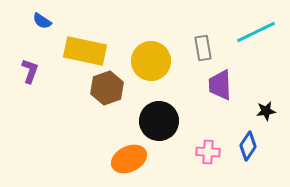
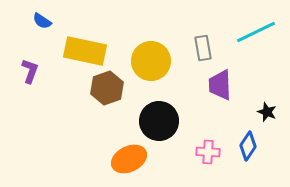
black star: moved 1 px right, 1 px down; rotated 30 degrees clockwise
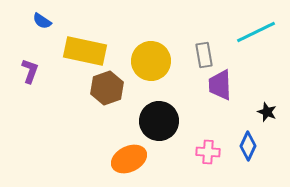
gray rectangle: moved 1 px right, 7 px down
blue diamond: rotated 8 degrees counterclockwise
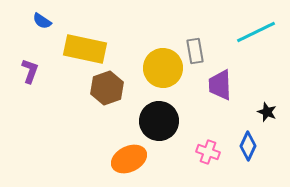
yellow rectangle: moved 2 px up
gray rectangle: moved 9 px left, 4 px up
yellow circle: moved 12 px right, 7 px down
pink cross: rotated 15 degrees clockwise
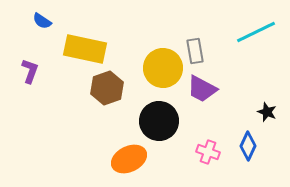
purple trapezoid: moved 18 px left, 4 px down; rotated 60 degrees counterclockwise
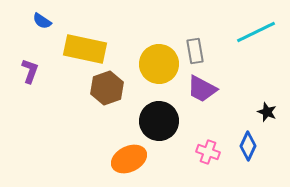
yellow circle: moved 4 px left, 4 px up
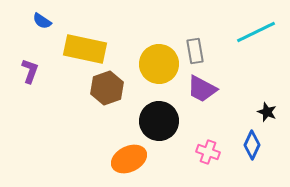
blue diamond: moved 4 px right, 1 px up
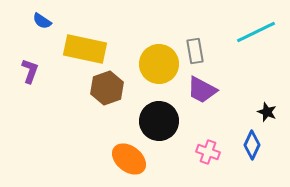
purple trapezoid: moved 1 px down
orange ellipse: rotated 64 degrees clockwise
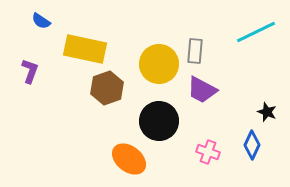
blue semicircle: moved 1 px left
gray rectangle: rotated 15 degrees clockwise
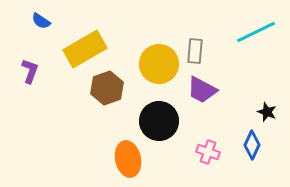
yellow rectangle: rotated 42 degrees counterclockwise
orange ellipse: moved 1 px left; rotated 40 degrees clockwise
